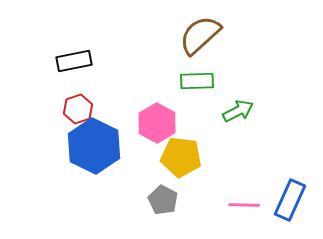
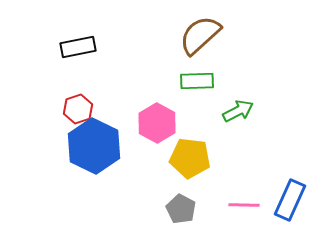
black rectangle: moved 4 px right, 14 px up
yellow pentagon: moved 9 px right, 1 px down
gray pentagon: moved 18 px right, 9 px down
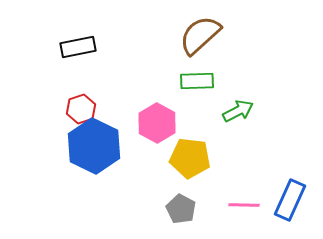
red hexagon: moved 3 px right
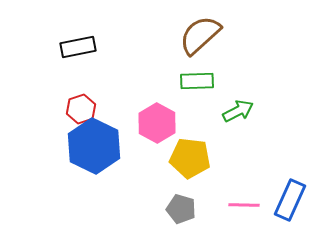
gray pentagon: rotated 12 degrees counterclockwise
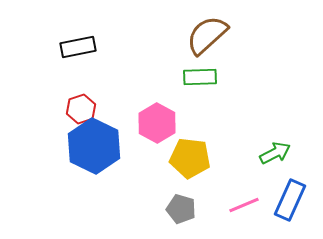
brown semicircle: moved 7 px right
green rectangle: moved 3 px right, 4 px up
green arrow: moved 37 px right, 42 px down
pink line: rotated 24 degrees counterclockwise
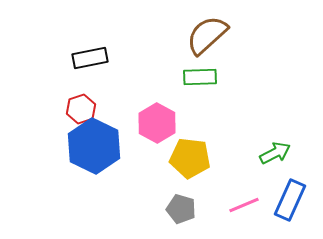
black rectangle: moved 12 px right, 11 px down
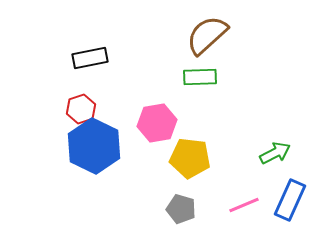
pink hexagon: rotated 21 degrees clockwise
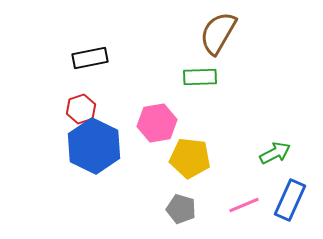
brown semicircle: moved 11 px right, 2 px up; rotated 18 degrees counterclockwise
